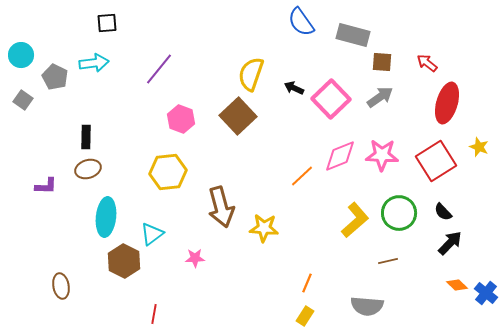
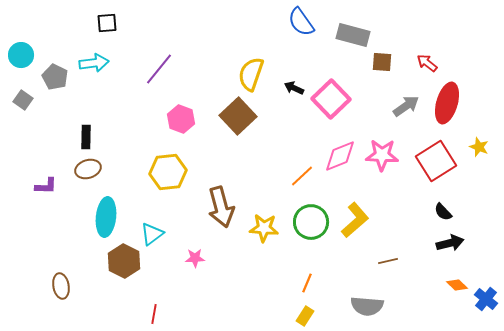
gray arrow at (380, 97): moved 26 px right, 9 px down
green circle at (399, 213): moved 88 px left, 9 px down
black arrow at (450, 243): rotated 32 degrees clockwise
blue cross at (486, 293): moved 6 px down
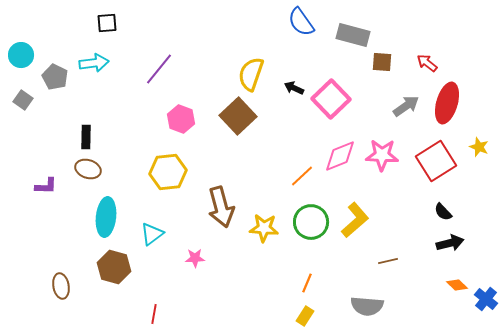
brown ellipse at (88, 169): rotated 35 degrees clockwise
brown hexagon at (124, 261): moved 10 px left, 6 px down; rotated 12 degrees counterclockwise
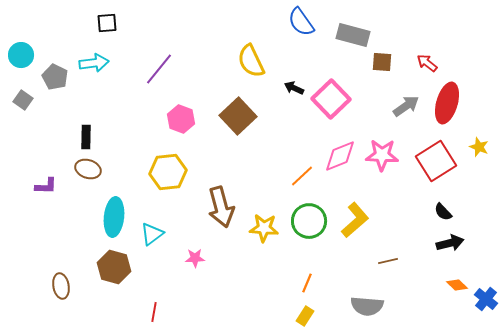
yellow semicircle at (251, 74): moved 13 px up; rotated 44 degrees counterclockwise
cyan ellipse at (106, 217): moved 8 px right
green circle at (311, 222): moved 2 px left, 1 px up
red line at (154, 314): moved 2 px up
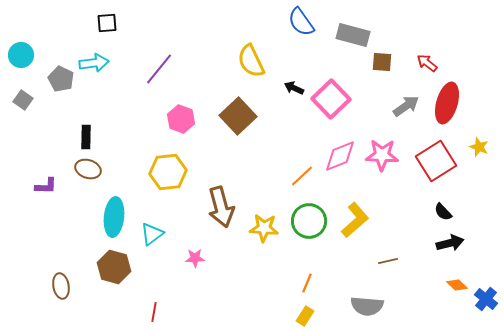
gray pentagon at (55, 77): moved 6 px right, 2 px down
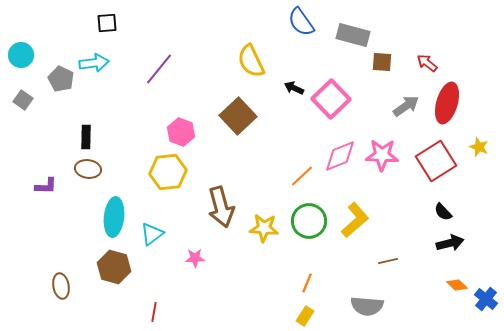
pink hexagon at (181, 119): moved 13 px down
brown ellipse at (88, 169): rotated 10 degrees counterclockwise
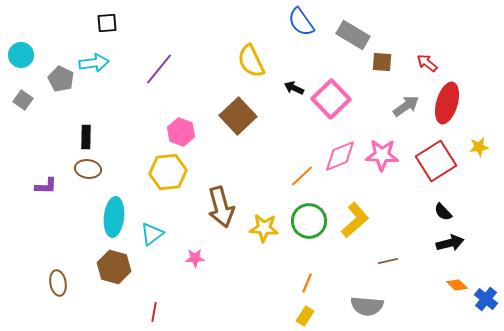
gray rectangle at (353, 35): rotated 16 degrees clockwise
yellow star at (479, 147): rotated 30 degrees counterclockwise
brown ellipse at (61, 286): moved 3 px left, 3 px up
